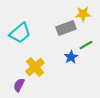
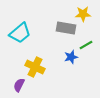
gray rectangle: rotated 30 degrees clockwise
blue star: rotated 16 degrees clockwise
yellow cross: rotated 24 degrees counterclockwise
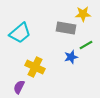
purple semicircle: moved 2 px down
